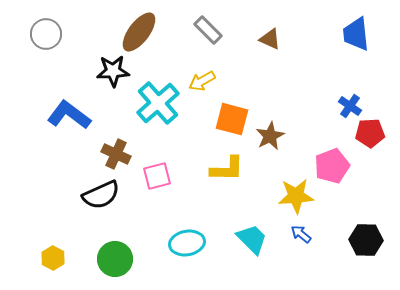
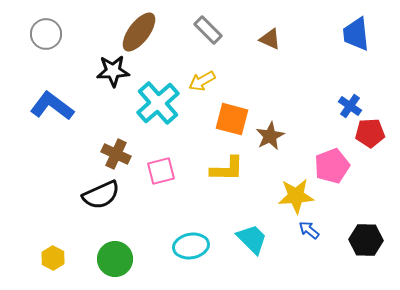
blue L-shape: moved 17 px left, 9 px up
pink square: moved 4 px right, 5 px up
blue arrow: moved 8 px right, 4 px up
cyan ellipse: moved 4 px right, 3 px down
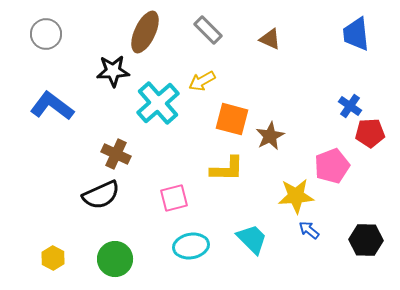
brown ellipse: moved 6 px right; rotated 12 degrees counterclockwise
pink square: moved 13 px right, 27 px down
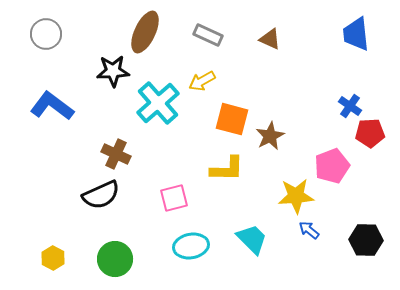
gray rectangle: moved 5 px down; rotated 20 degrees counterclockwise
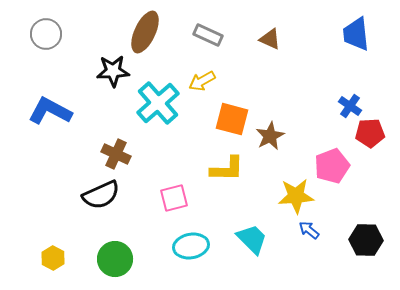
blue L-shape: moved 2 px left, 5 px down; rotated 9 degrees counterclockwise
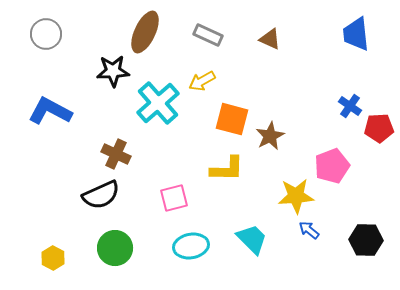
red pentagon: moved 9 px right, 5 px up
green circle: moved 11 px up
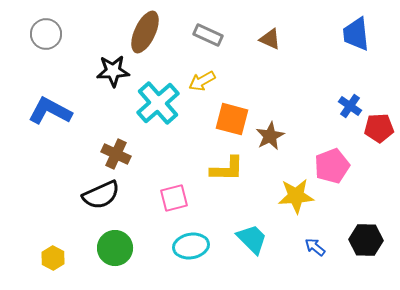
blue arrow: moved 6 px right, 17 px down
